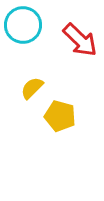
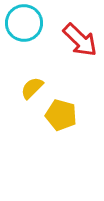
cyan circle: moved 1 px right, 2 px up
yellow pentagon: moved 1 px right, 1 px up
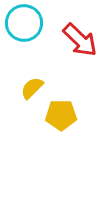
yellow pentagon: rotated 16 degrees counterclockwise
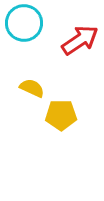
red arrow: rotated 78 degrees counterclockwise
yellow semicircle: rotated 70 degrees clockwise
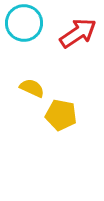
red arrow: moved 2 px left, 7 px up
yellow pentagon: rotated 12 degrees clockwise
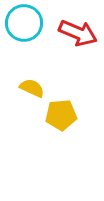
red arrow: rotated 57 degrees clockwise
yellow pentagon: rotated 16 degrees counterclockwise
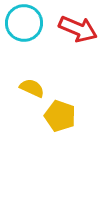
red arrow: moved 4 px up
yellow pentagon: moved 1 px left, 1 px down; rotated 24 degrees clockwise
